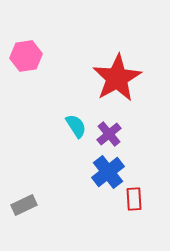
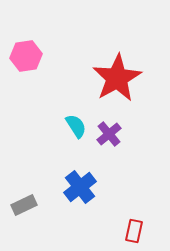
blue cross: moved 28 px left, 15 px down
red rectangle: moved 32 px down; rotated 15 degrees clockwise
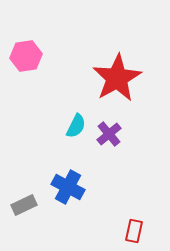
cyan semicircle: rotated 60 degrees clockwise
blue cross: moved 12 px left; rotated 24 degrees counterclockwise
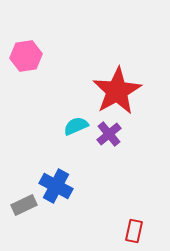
red star: moved 13 px down
cyan semicircle: rotated 140 degrees counterclockwise
blue cross: moved 12 px left, 1 px up
